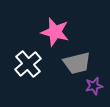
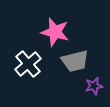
gray trapezoid: moved 2 px left, 2 px up
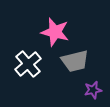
purple star: moved 1 px left, 4 px down
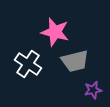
white cross: rotated 16 degrees counterclockwise
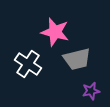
gray trapezoid: moved 2 px right, 2 px up
purple star: moved 2 px left, 1 px down
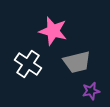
pink star: moved 2 px left, 1 px up
gray trapezoid: moved 3 px down
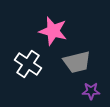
purple star: rotated 12 degrees clockwise
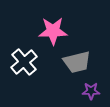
pink star: rotated 16 degrees counterclockwise
white cross: moved 4 px left, 2 px up; rotated 16 degrees clockwise
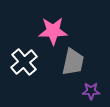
gray trapezoid: moved 4 px left; rotated 64 degrees counterclockwise
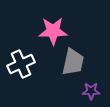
white cross: moved 3 px left, 2 px down; rotated 16 degrees clockwise
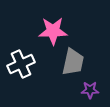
purple star: moved 1 px left, 1 px up
